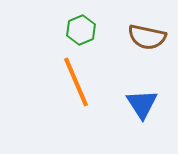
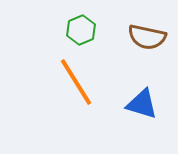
orange line: rotated 9 degrees counterclockwise
blue triangle: rotated 40 degrees counterclockwise
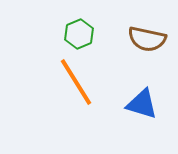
green hexagon: moved 2 px left, 4 px down
brown semicircle: moved 2 px down
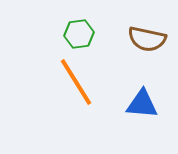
green hexagon: rotated 16 degrees clockwise
blue triangle: rotated 12 degrees counterclockwise
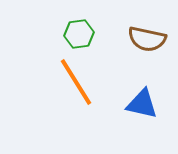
blue triangle: rotated 8 degrees clockwise
